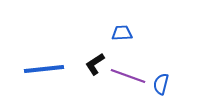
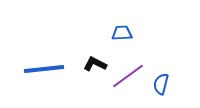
black L-shape: rotated 60 degrees clockwise
purple line: rotated 56 degrees counterclockwise
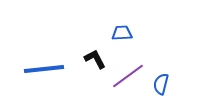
black L-shape: moved 5 px up; rotated 35 degrees clockwise
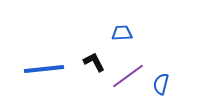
black L-shape: moved 1 px left, 3 px down
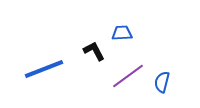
black L-shape: moved 11 px up
blue line: rotated 15 degrees counterclockwise
blue semicircle: moved 1 px right, 2 px up
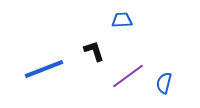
blue trapezoid: moved 13 px up
black L-shape: rotated 10 degrees clockwise
blue semicircle: moved 2 px right, 1 px down
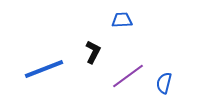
black L-shape: moved 1 px left, 1 px down; rotated 45 degrees clockwise
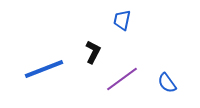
blue trapezoid: rotated 75 degrees counterclockwise
purple line: moved 6 px left, 3 px down
blue semicircle: moved 3 px right; rotated 50 degrees counterclockwise
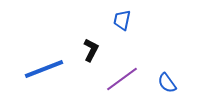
black L-shape: moved 2 px left, 2 px up
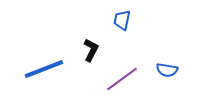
blue semicircle: moved 13 px up; rotated 45 degrees counterclockwise
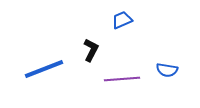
blue trapezoid: rotated 55 degrees clockwise
purple line: rotated 32 degrees clockwise
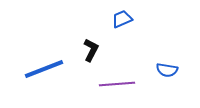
blue trapezoid: moved 1 px up
purple line: moved 5 px left, 5 px down
